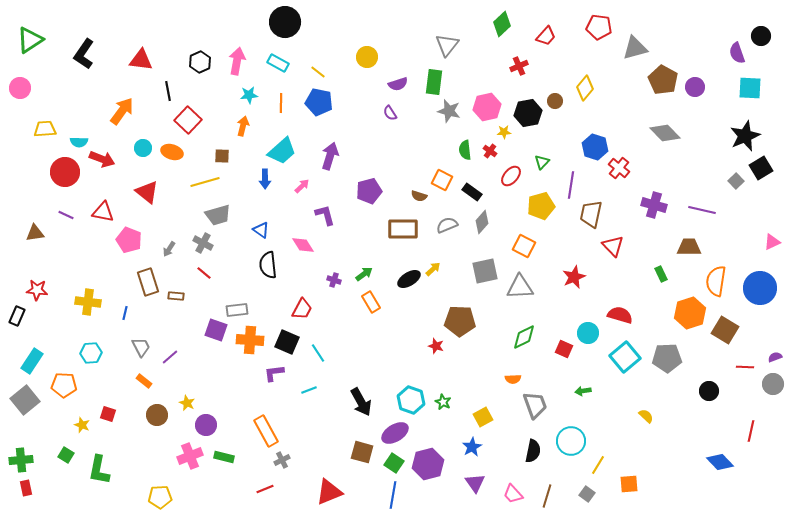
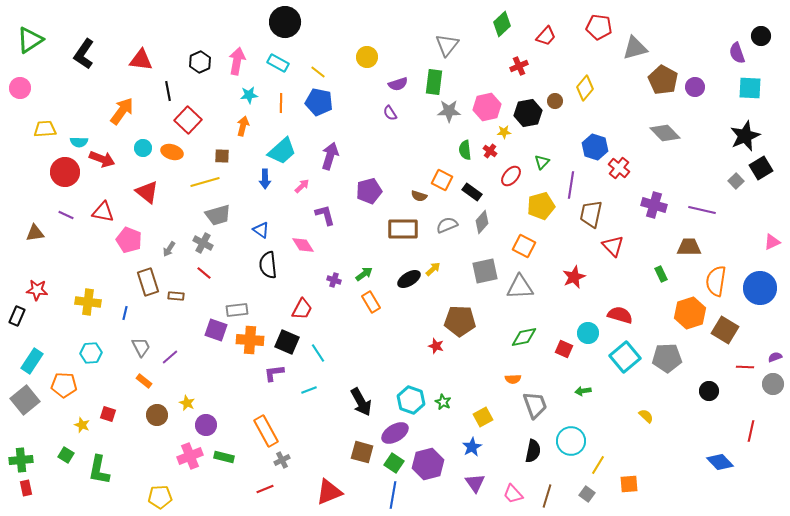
gray star at (449, 111): rotated 15 degrees counterclockwise
green diamond at (524, 337): rotated 16 degrees clockwise
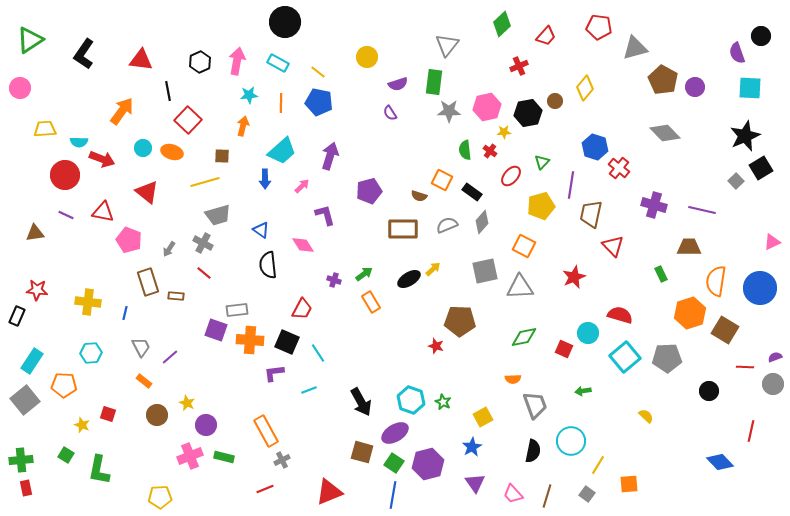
red circle at (65, 172): moved 3 px down
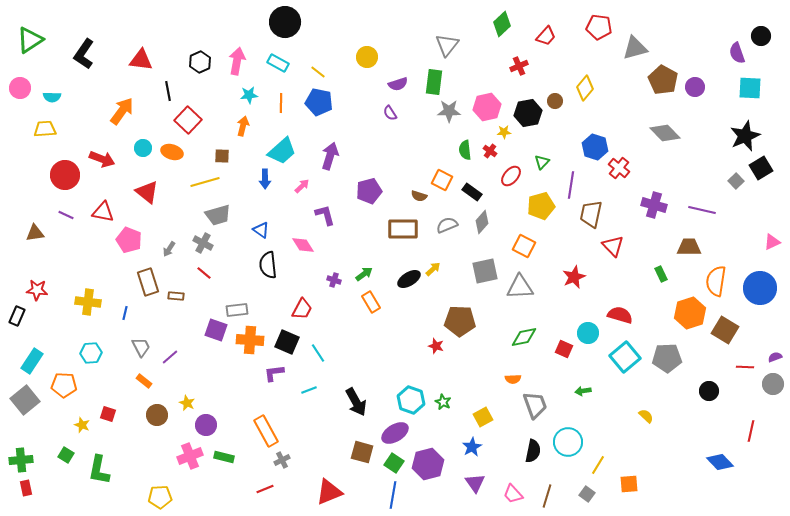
cyan semicircle at (79, 142): moved 27 px left, 45 px up
black arrow at (361, 402): moved 5 px left
cyan circle at (571, 441): moved 3 px left, 1 px down
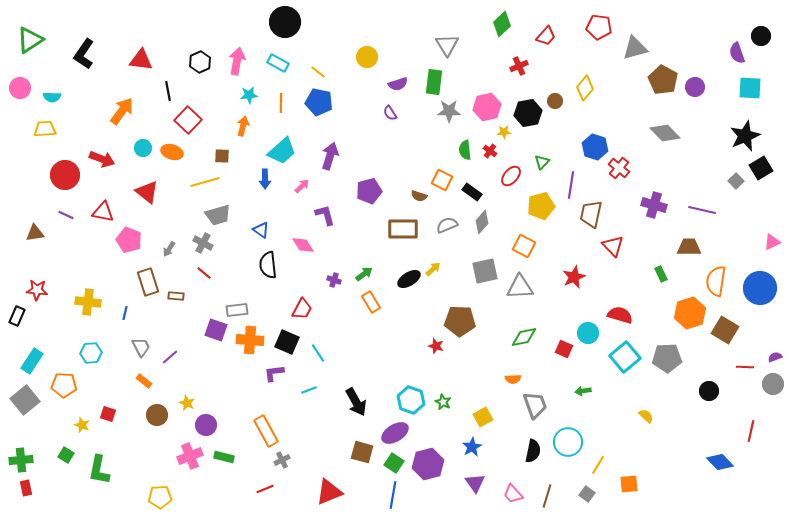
gray triangle at (447, 45): rotated 10 degrees counterclockwise
